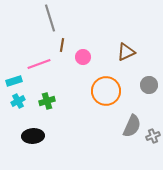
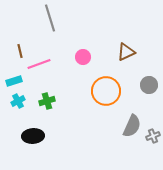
brown line: moved 42 px left, 6 px down; rotated 24 degrees counterclockwise
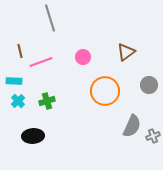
brown triangle: rotated 12 degrees counterclockwise
pink line: moved 2 px right, 2 px up
cyan rectangle: rotated 21 degrees clockwise
orange circle: moved 1 px left
cyan cross: rotated 16 degrees counterclockwise
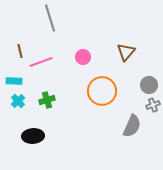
brown triangle: rotated 12 degrees counterclockwise
orange circle: moved 3 px left
green cross: moved 1 px up
gray cross: moved 31 px up
